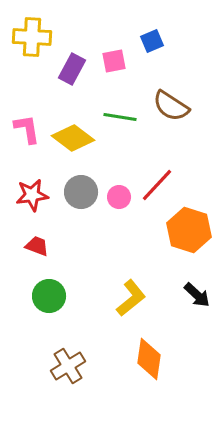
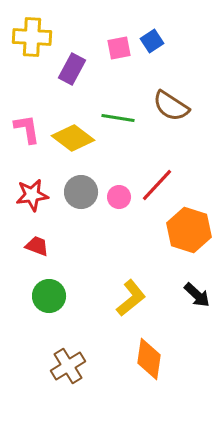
blue square: rotated 10 degrees counterclockwise
pink square: moved 5 px right, 13 px up
green line: moved 2 px left, 1 px down
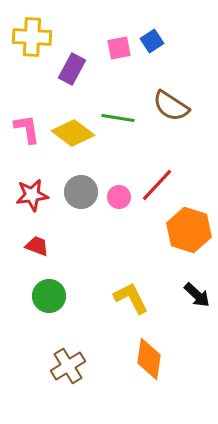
yellow diamond: moved 5 px up
yellow L-shape: rotated 78 degrees counterclockwise
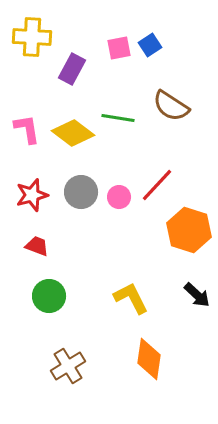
blue square: moved 2 px left, 4 px down
red star: rotated 8 degrees counterclockwise
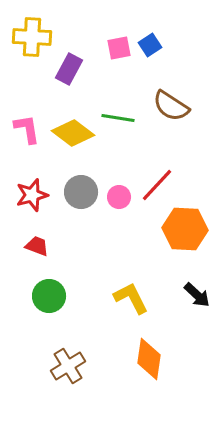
purple rectangle: moved 3 px left
orange hexagon: moved 4 px left, 1 px up; rotated 15 degrees counterclockwise
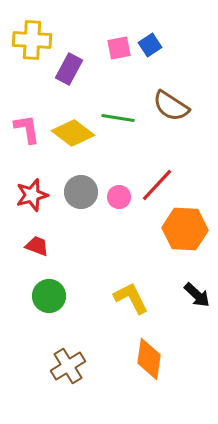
yellow cross: moved 3 px down
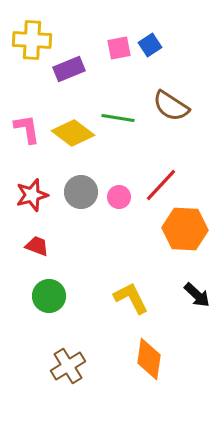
purple rectangle: rotated 40 degrees clockwise
red line: moved 4 px right
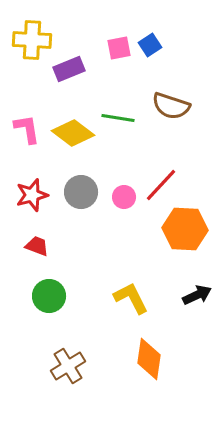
brown semicircle: rotated 15 degrees counterclockwise
pink circle: moved 5 px right
black arrow: rotated 68 degrees counterclockwise
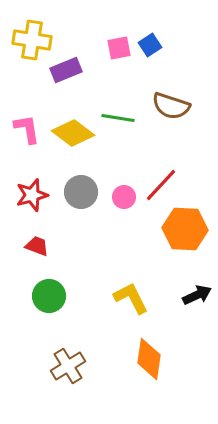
yellow cross: rotated 6 degrees clockwise
purple rectangle: moved 3 px left, 1 px down
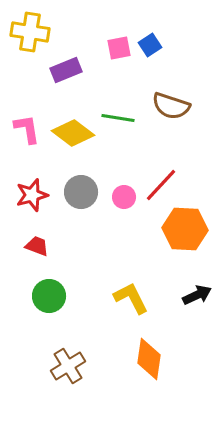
yellow cross: moved 2 px left, 8 px up
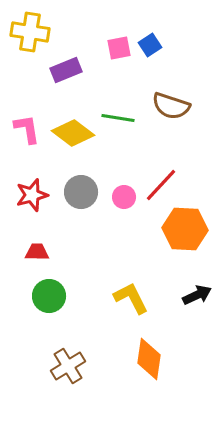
red trapezoid: moved 6 px down; rotated 20 degrees counterclockwise
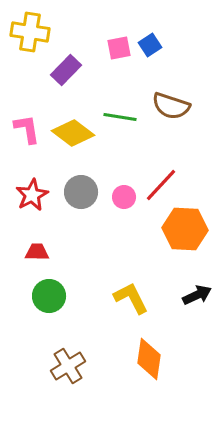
purple rectangle: rotated 24 degrees counterclockwise
green line: moved 2 px right, 1 px up
red star: rotated 12 degrees counterclockwise
